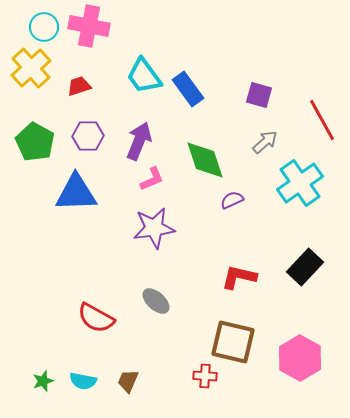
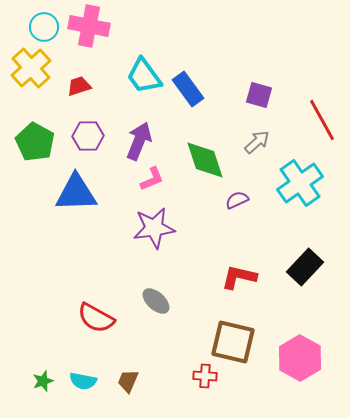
gray arrow: moved 8 px left
purple semicircle: moved 5 px right
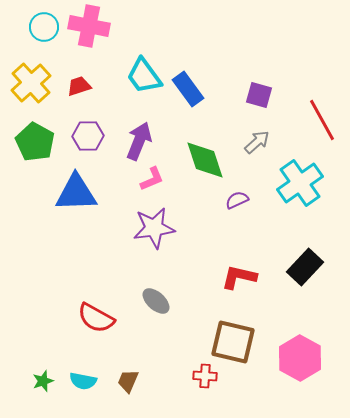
yellow cross: moved 15 px down
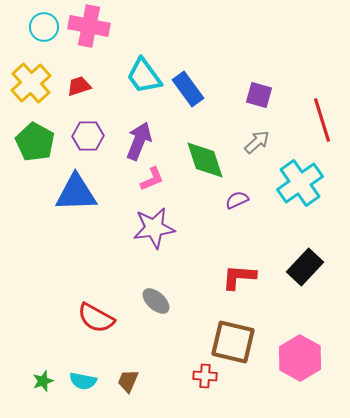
red line: rotated 12 degrees clockwise
red L-shape: rotated 9 degrees counterclockwise
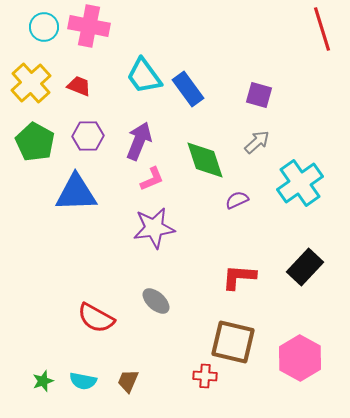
red trapezoid: rotated 40 degrees clockwise
red line: moved 91 px up
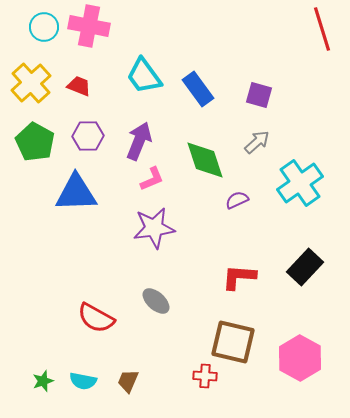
blue rectangle: moved 10 px right
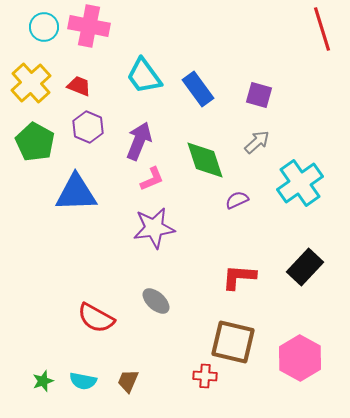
purple hexagon: moved 9 px up; rotated 24 degrees clockwise
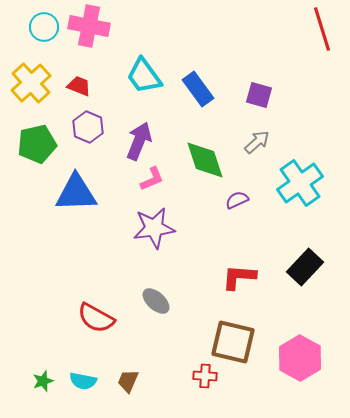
green pentagon: moved 2 px right, 2 px down; rotated 30 degrees clockwise
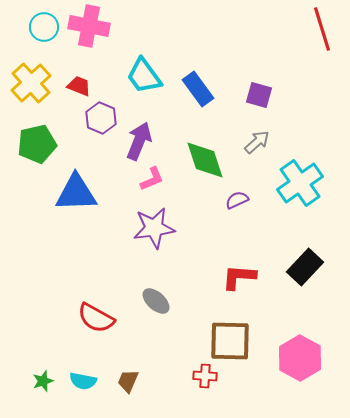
purple hexagon: moved 13 px right, 9 px up
brown square: moved 3 px left, 1 px up; rotated 12 degrees counterclockwise
